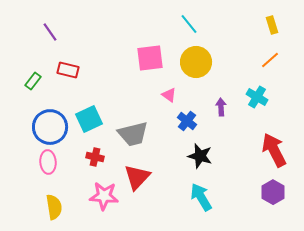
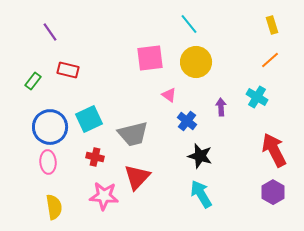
cyan arrow: moved 3 px up
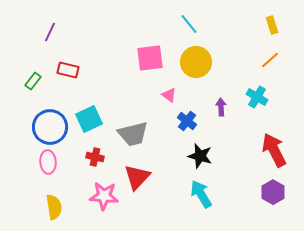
purple line: rotated 60 degrees clockwise
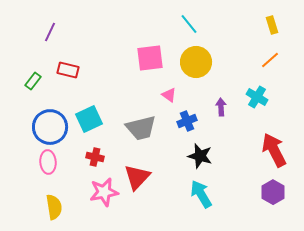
blue cross: rotated 30 degrees clockwise
gray trapezoid: moved 8 px right, 6 px up
pink star: moved 4 px up; rotated 16 degrees counterclockwise
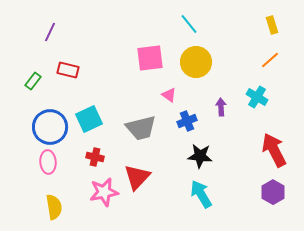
black star: rotated 10 degrees counterclockwise
